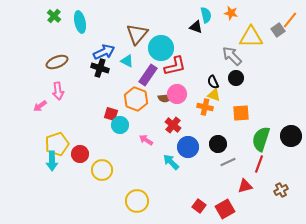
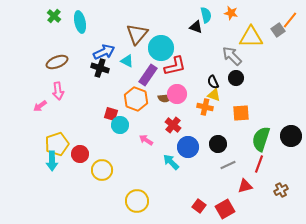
gray line at (228, 162): moved 3 px down
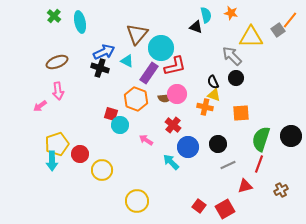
purple rectangle at (148, 75): moved 1 px right, 2 px up
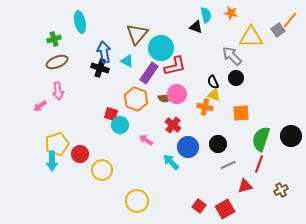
green cross at (54, 16): moved 23 px down; rotated 32 degrees clockwise
blue arrow at (104, 52): rotated 75 degrees counterclockwise
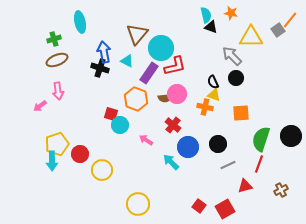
black triangle at (196, 27): moved 15 px right
brown ellipse at (57, 62): moved 2 px up
yellow circle at (137, 201): moved 1 px right, 3 px down
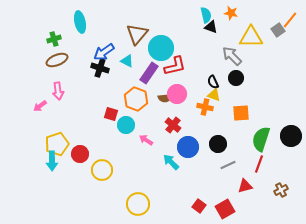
blue arrow at (104, 52): rotated 115 degrees counterclockwise
cyan circle at (120, 125): moved 6 px right
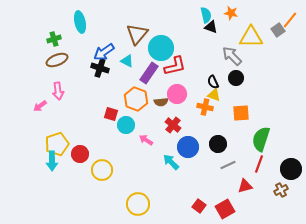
brown semicircle at (165, 98): moved 4 px left, 4 px down
black circle at (291, 136): moved 33 px down
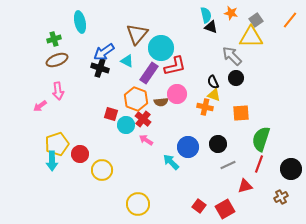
gray square at (278, 30): moved 22 px left, 10 px up
red cross at (173, 125): moved 30 px left, 6 px up
brown cross at (281, 190): moved 7 px down
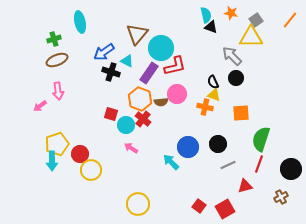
black cross at (100, 68): moved 11 px right, 4 px down
orange hexagon at (136, 99): moved 4 px right
pink arrow at (146, 140): moved 15 px left, 8 px down
yellow circle at (102, 170): moved 11 px left
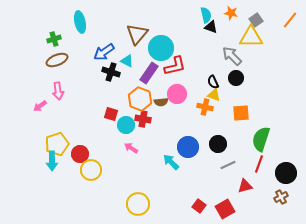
red cross at (143, 119): rotated 28 degrees counterclockwise
black circle at (291, 169): moved 5 px left, 4 px down
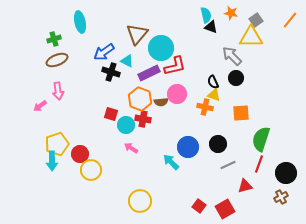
purple rectangle at (149, 73): rotated 30 degrees clockwise
yellow circle at (138, 204): moved 2 px right, 3 px up
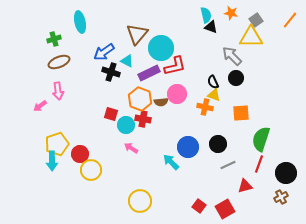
brown ellipse at (57, 60): moved 2 px right, 2 px down
